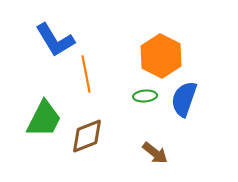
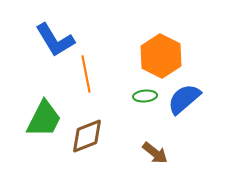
blue semicircle: rotated 30 degrees clockwise
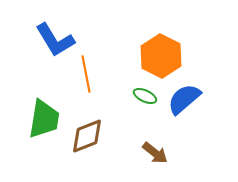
green ellipse: rotated 30 degrees clockwise
green trapezoid: rotated 18 degrees counterclockwise
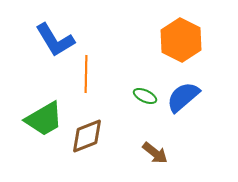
orange hexagon: moved 20 px right, 16 px up
orange line: rotated 12 degrees clockwise
blue semicircle: moved 1 px left, 2 px up
green trapezoid: rotated 51 degrees clockwise
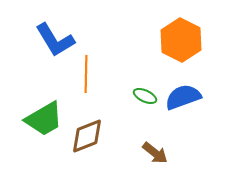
blue semicircle: rotated 21 degrees clockwise
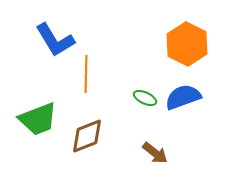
orange hexagon: moved 6 px right, 4 px down
green ellipse: moved 2 px down
green trapezoid: moved 6 px left; rotated 9 degrees clockwise
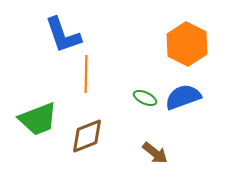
blue L-shape: moved 8 px right, 5 px up; rotated 12 degrees clockwise
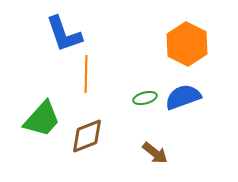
blue L-shape: moved 1 px right, 1 px up
green ellipse: rotated 40 degrees counterclockwise
green trapezoid: moved 4 px right; rotated 27 degrees counterclockwise
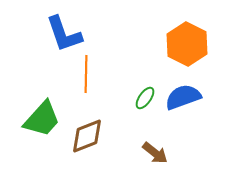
green ellipse: rotated 40 degrees counterclockwise
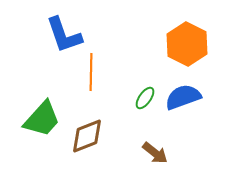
blue L-shape: moved 1 px down
orange line: moved 5 px right, 2 px up
